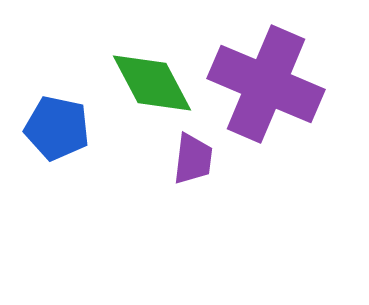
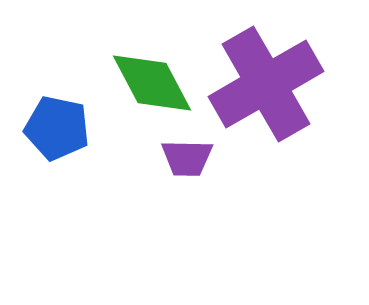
purple cross: rotated 37 degrees clockwise
purple trapezoid: moved 6 px left, 1 px up; rotated 84 degrees clockwise
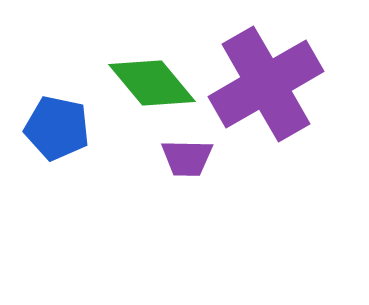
green diamond: rotated 12 degrees counterclockwise
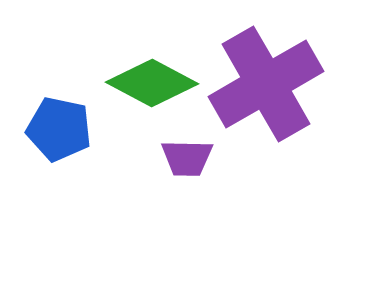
green diamond: rotated 22 degrees counterclockwise
blue pentagon: moved 2 px right, 1 px down
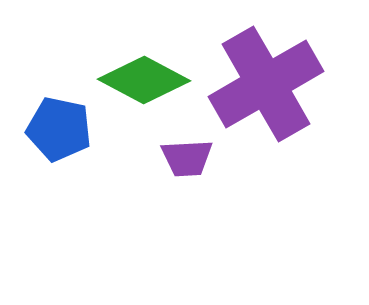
green diamond: moved 8 px left, 3 px up
purple trapezoid: rotated 4 degrees counterclockwise
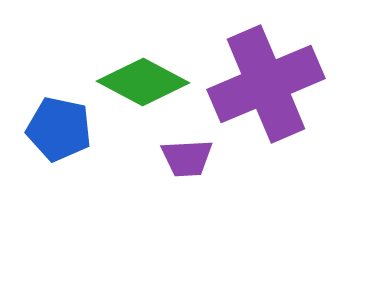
green diamond: moved 1 px left, 2 px down
purple cross: rotated 7 degrees clockwise
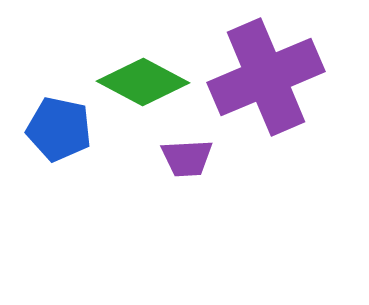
purple cross: moved 7 px up
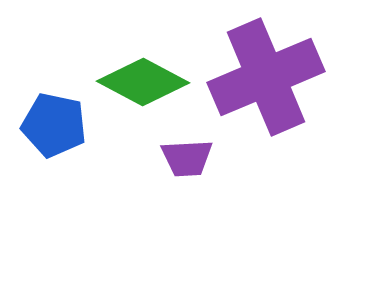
blue pentagon: moved 5 px left, 4 px up
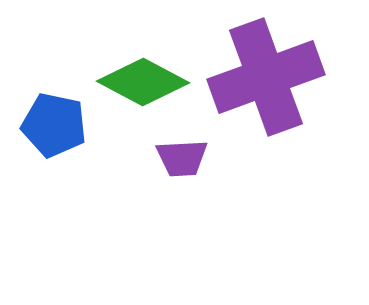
purple cross: rotated 3 degrees clockwise
purple trapezoid: moved 5 px left
